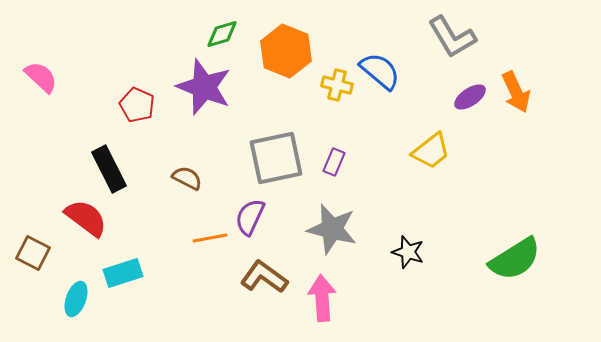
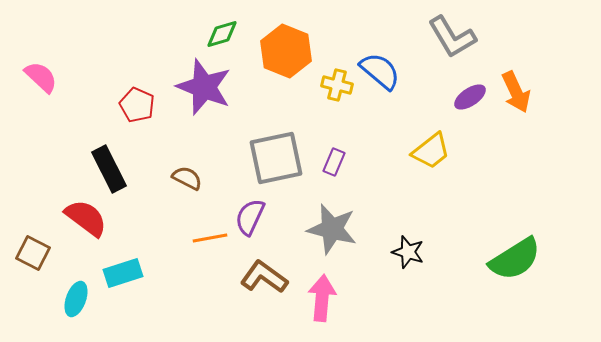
pink arrow: rotated 9 degrees clockwise
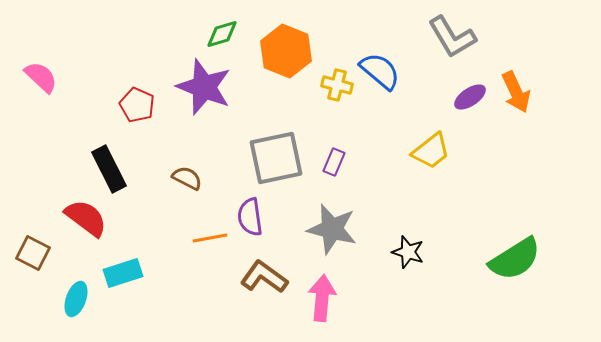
purple semicircle: rotated 33 degrees counterclockwise
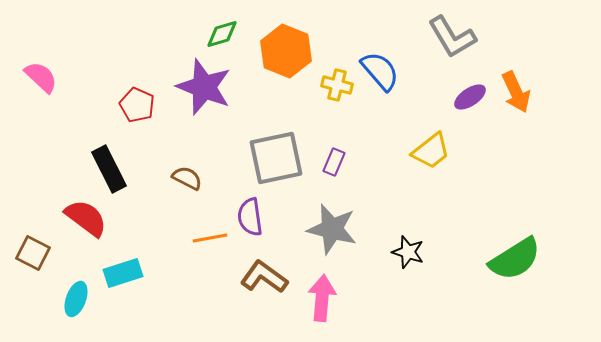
blue semicircle: rotated 9 degrees clockwise
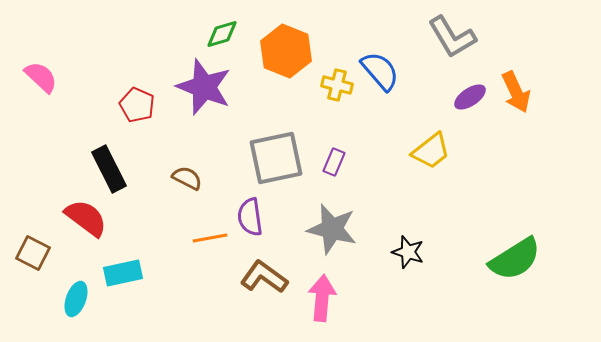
cyan rectangle: rotated 6 degrees clockwise
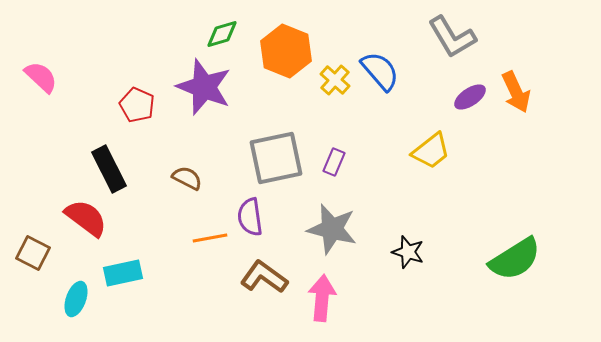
yellow cross: moved 2 px left, 5 px up; rotated 28 degrees clockwise
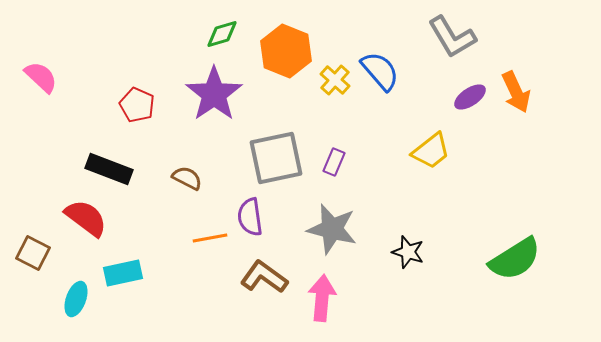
purple star: moved 10 px right, 7 px down; rotated 16 degrees clockwise
black rectangle: rotated 42 degrees counterclockwise
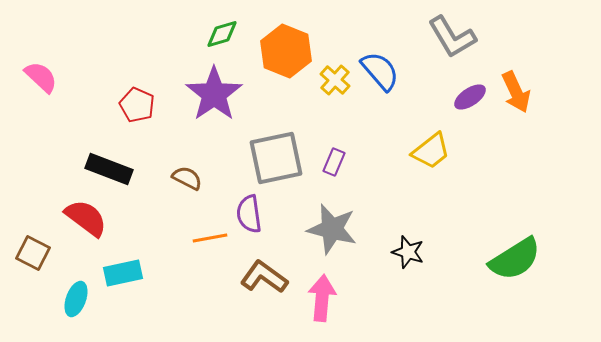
purple semicircle: moved 1 px left, 3 px up
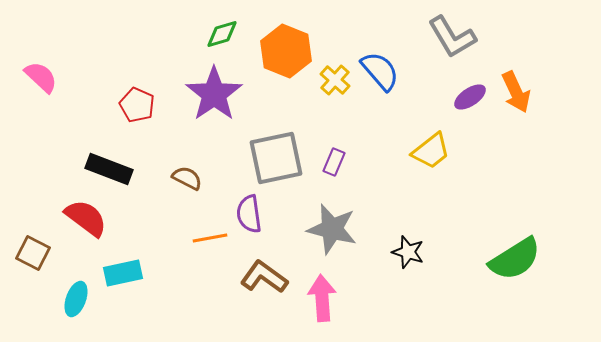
pink arrow: rotated 9 degrees counterclockwise
